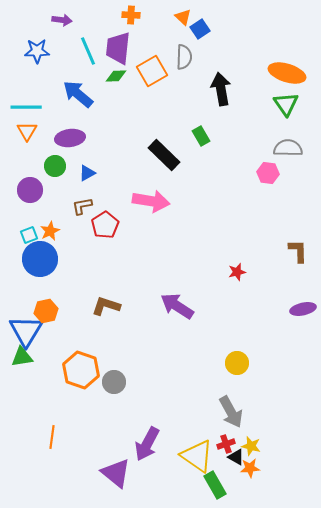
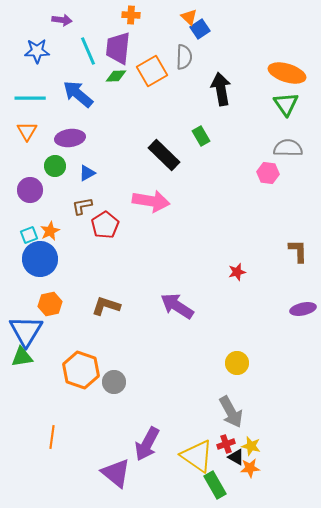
orange triangle at (183, 17): moved 6 px right
cyan line at (26, 107): moved 4 px right, 9 px up
orange hexagon at (46, 311): moved 4 px right, 7 px up
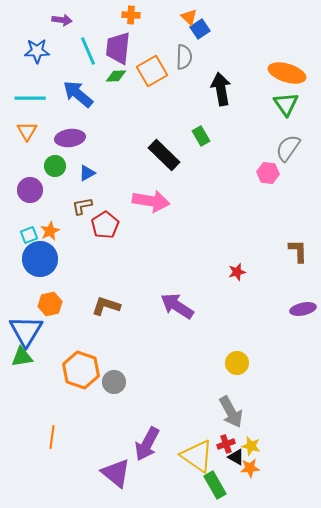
gray semicircle at (288, 148): rotated 56 degrees counterclockwise
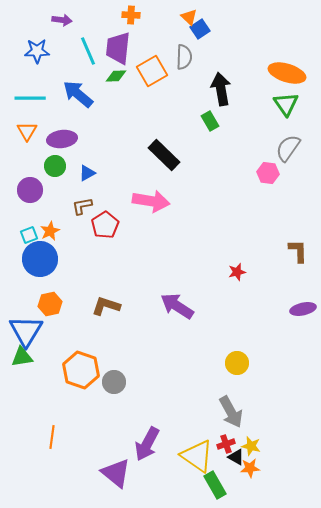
green rectangle at (201, 136): moved 9 px right, 15 px up
purple ellipse at (70, 138): moved 8 px left, 1 px down
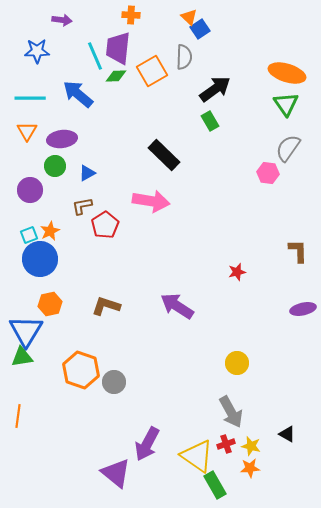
cyan line at (88, 51): moved 7 px right, 5 px down
black arrow at (221, 89): moved 6 px left; rotated 64 degrees clockwise
orange line at (52, 437): moved 34 px left, 21 px up
black triangle at (236, 457): moved 51 px right, 23 px up
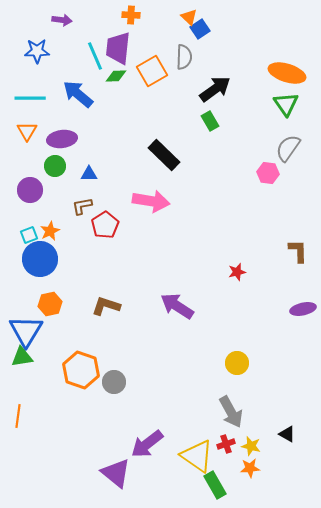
blue triangle at (87, 173): moved 2 px right, 1 px down; rotated 30 degrees clockwise
purple arrow at (147, 444): rotated 24 degrees clockwise
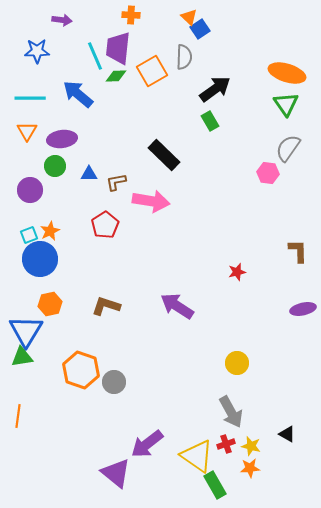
brown L-shape at (82, 206): moved 34 px right, 24 px up
